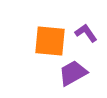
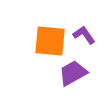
purple L-shape: moved 2 px left, 2 px down
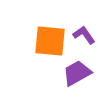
purple trapezoid: moved 4 px right
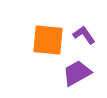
orange square: moved 2 px left, 1 px up
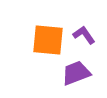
purple trapezoid: moved 1 px left; rotated 8 degrees clockwise
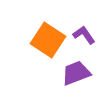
orange square: rotated 28 degrees clockwise
